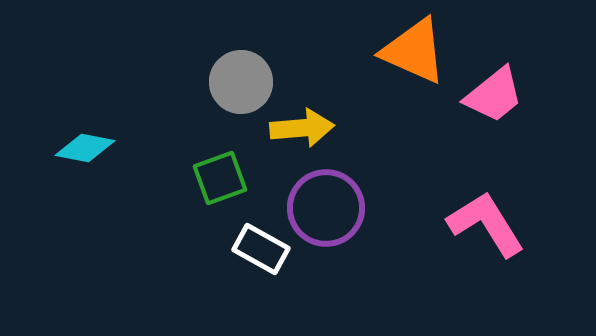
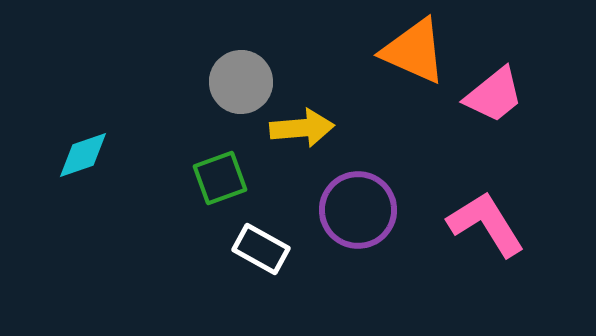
cyan diamond: moved 2 px left, 7 px down; rotated 30 degrees counterclockwise
purple circle: moved 32 px right, 2 px down
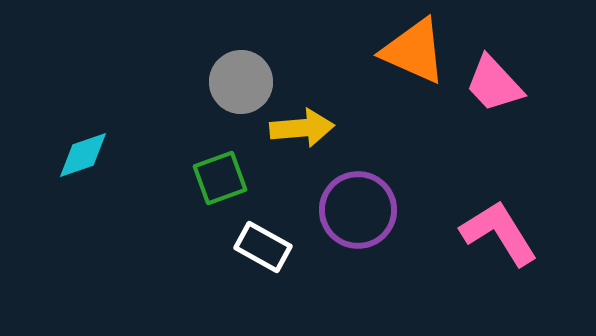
pink trapezoid: moved 11 px up; rotated 86 degrees clockwise
pink L-shape: moved 13 px right, 9 px down
white rectangle: moved 2 px right, 2 px up
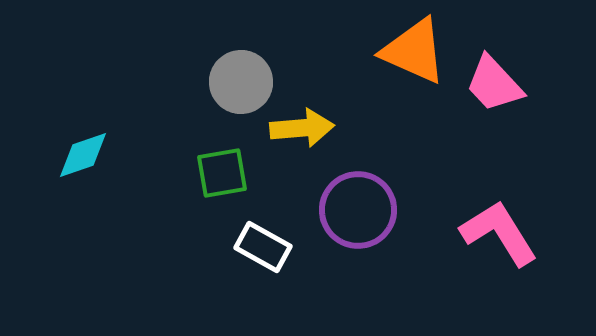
green square: moved 2 px right, 5 px up; rotated 10 degrees clockwise
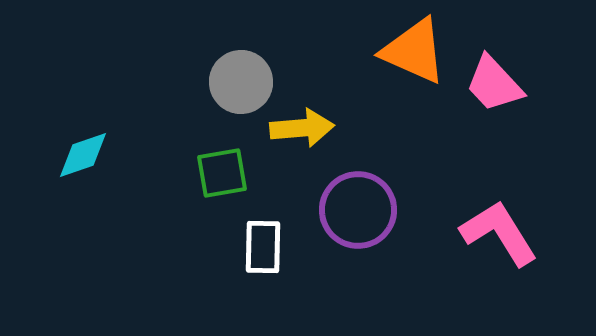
white rectangle: rotated 62 degrees clockwise
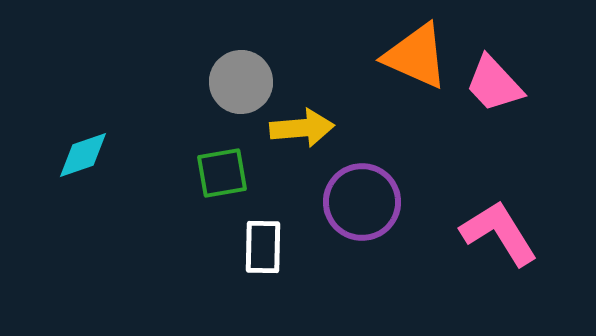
orange triangle: moved 2 px right, 5 px down
purple circle: moved 4 px right, 8 px up
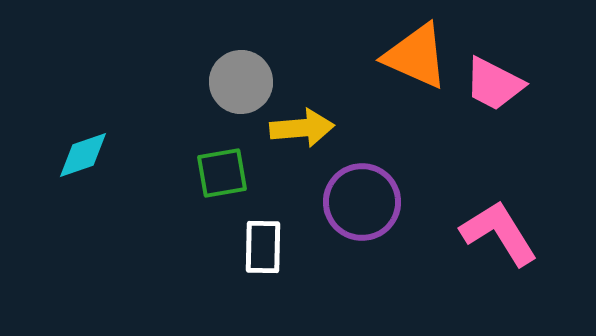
pink trapezoid: rotated 20 degrees counterclockwise
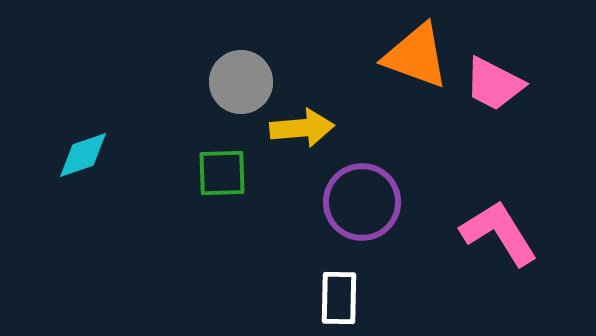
orange triangle: rotated 4 degrees counterclockwise
green square: rotated 8 degrees clockwise
white rectangle: moved 76 px right, 51 px down
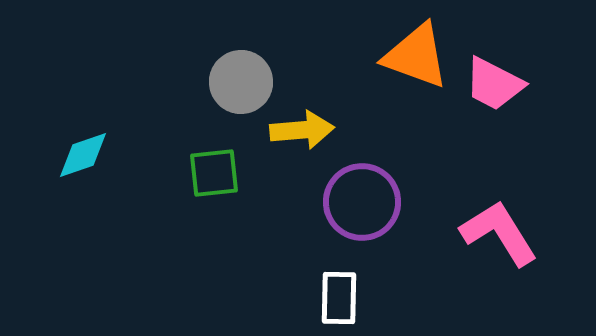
yellow arrow: moved 2 px down
green square: moved 8 px left; rotated 4 degrees counterclockwise
